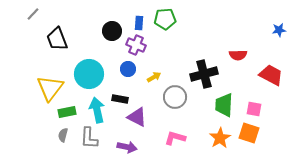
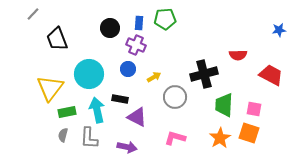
black circle: moved 2 px left, 3 px up
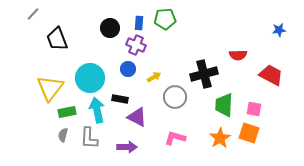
cyan circle: moved 1 px right, 4 px down
purple arrow: rotated 12 degrees counterclockwise
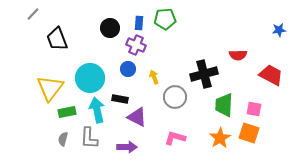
yellow arrow: rotated 80 degrees counterclockwise
gray semicircle: moved 4 px down
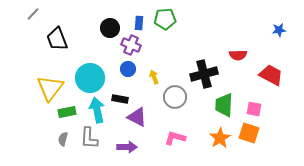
purple cross: moved 5 px left
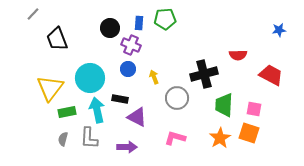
gray circle: moved 2 px right, 1 px down
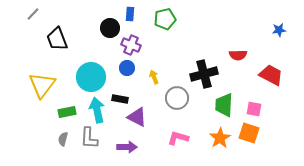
green pentagon: rotated 10 degrees counterclockwise
blue rectangle: moved 9 px left, 9 px up
blue circle: moved 1 px left, 1 px up
cyan circle: moved 1 px right, 1 px up
yellow triangle: moved 8 px left, 3 px up
pink L-shape: moved 3 px right
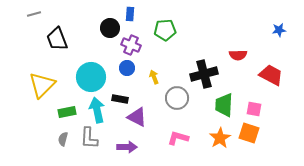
gray line: moved 1 px right; rotated 32 degrees clockwise
green pentagon: moved 11 px down; rotated 10 degrees clockwise
yellow triangle: rotated 8 degrees clockwise
